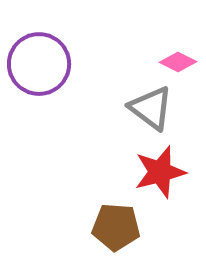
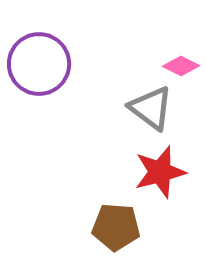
pink diamond: moved 3 px right, 4 px down
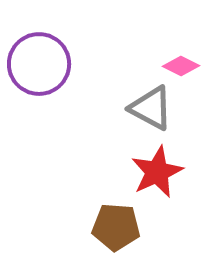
gray triangle: rotated 9 degrees counterclockwise
red star: moved 3 px left; rotated 10 degrees counterclockwise
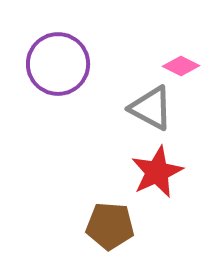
purple circle: moved 19 px right
brown pentagon: moved 6 px left, 1 px up
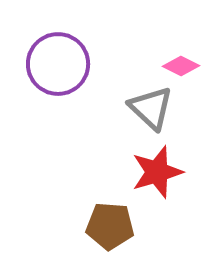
gray triangle: rotated 15 degrees clockwise
red star: rotated 8 degrees clockwise
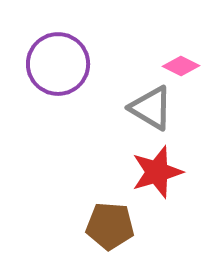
gray triangle: rotated 12 degrees counterclockwise
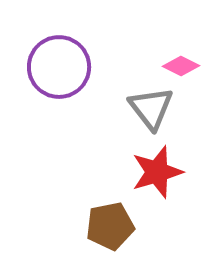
purple circle: moved 1 px right, 3 px down
gray triangle: rotated 21 degrees clockwise
brown pentagon: rotated 15 degrees counterclockwise
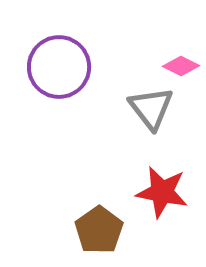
red star: moved 5 px right, 20 px down; rotated 28 degrees clockwise
brown pentagon: moved 11 px left, 4 px down; rotated 24 degrees counterclockwise
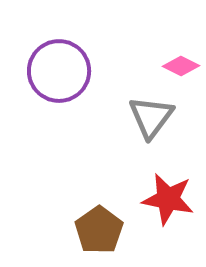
purple circle: moved 4 px down
gray triangle: moved 9 px down; rotated 15 degrees clockwise
red star: moved 6 px right, 7 px down
